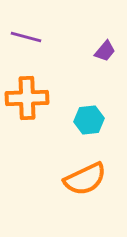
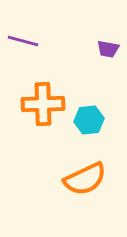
purple line: moved 3 px left, 4 px down
purple trapezoid: moved 3 px right, 2 px up; rotated 60 degrees clockwise
orange cross: moved 16 px right, 6 px down
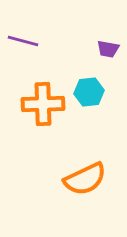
cyan hexagon: moved 28 px up
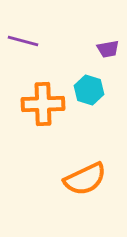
purple trapezoid: rotated 20 degrees counterclockwise
cyan hexagon: moved 2 px up; rotated 24 degrees clockwise
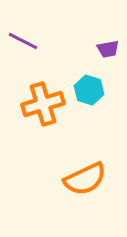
purple line: rotated 12 degrees clockwise
orange cross: rotated 15 degrees counterclockwise
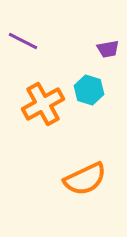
orange cross: rotated 12 degrees counterclockwise
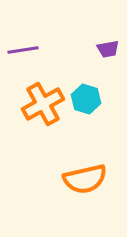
purple line: moved 9 px down; rotated 36 degrees counterclockwise
cyan hexagon: moved 3 px left, 9 px down
orange semicircle: rotated 12 degrees clockwise
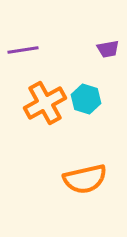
orange cross: moved 2 px right, 1 px up
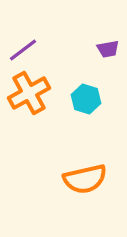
purple line: rotated 28 degrees counterclockwise
orange cross: moved 16 px left, 10 px up
